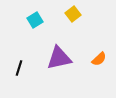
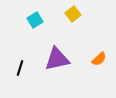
purple triangle: moved 2 px left, 1 px down
black line: moved 1 px right
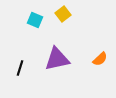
yellow square: moved 10 px left
cyan square: rotated 35 degrees counterclockwise
orange semicircle: moved 1 px right
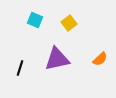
yellow square: moved 6 px right, 9 px down
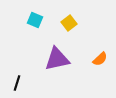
black line: moved 3 px left, 15 px down
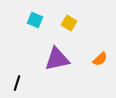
yellow square: rotated 21 degrees counterclockwise
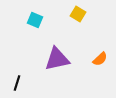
yellow square: moved 9 px right, 9 px up
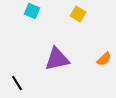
cyan square: moved 3 px left, 9 px up
orange semicircle: moved 4 px right
black line: rotated 49 degrees counterclockwise
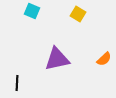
black line: rotated 35 degrees clockwise
